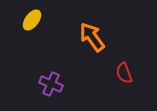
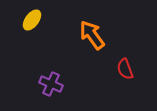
orange arrow: moved 2 px up
red semicircle: moved 1 px right, 4 px up
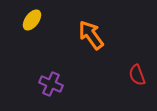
orange arrow: moved 1 px left
red semicircle: moved 12 px right, 6 px down
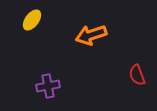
orange arrow: rotated 72 degrees counterclockwise
purple cross: moved 3 px left, 2 px down; rotated 35 degrees counterclockwise
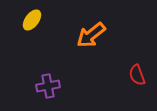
orange arrow: rotated 20 degrees counterclockwise
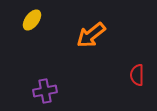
red semicircle: rotated 20 degrees clockwise
purple cross: moved 3 px left, 5 px down
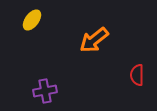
orange arrow: moved 3 px right, 5 px down
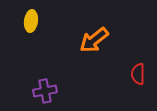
yellow ellipse: moved 1 px left, 1 px down; rotated 30 degrees counterclockwise
red semicircle: moved 1 px right, 1 px up
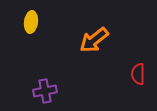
yellow ellipse: moved 1 px down
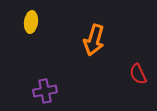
orange arrow: rotated 36 degrees counterclockwise
red semicircle: rotated 25 degrees counterclockwise
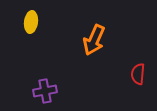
orange arrow: rotated 8 degrees clockwise
red semicircle: rotated 30 degrees clockwise
